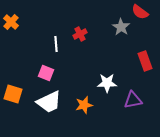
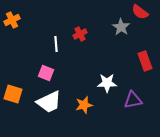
orange cross: moved 1 px right, 2 px up; rotated 21 degrees clockwise
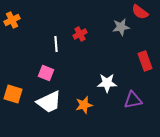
gray star: rotated 30 degrees clockwise
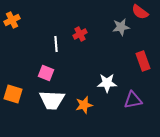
red rectangle: moved 2 px left
white trapezoid: moved 3 px right, 2 px up; rotated 28 degrees clockwise
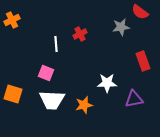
purple triangle: moved 1 px right, 1 px up
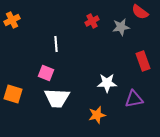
red cross: moved 12 px right, 13 px up
white trapezoid: moved 5 px right, 2 px up
orange star: moved 13 px right, 10 px down
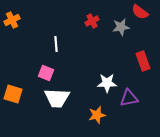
purple triangle: moved 5 px left, 1 px up
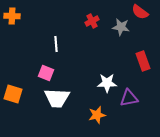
orange cross: moved 4 px up; rotated 28 degrees clockwise
gray star: rotated 18 degrees clockwise
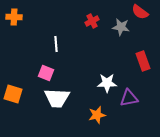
orange cross: moved 2 px right, 1 px down
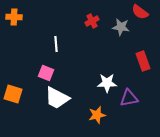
white trapezoid: rotated 24 degrees clockwise
